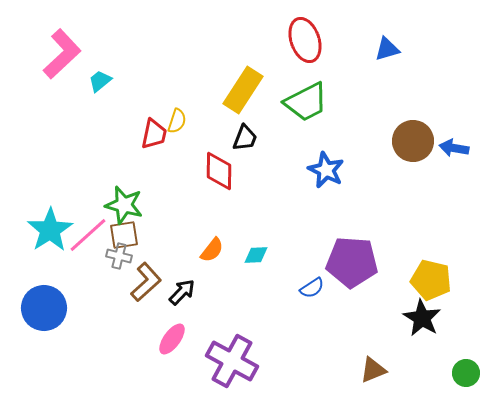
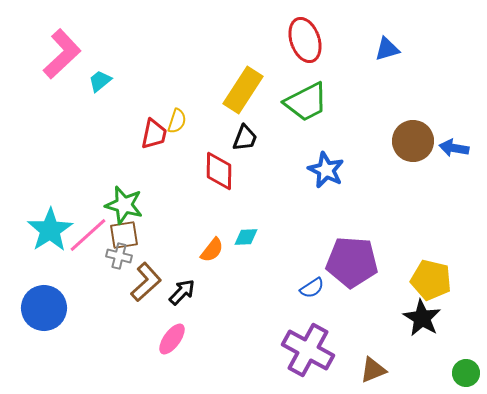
cyan diamond: moved 10 px left, 18 px up
purple cross: moved 76 px right, 11 px up
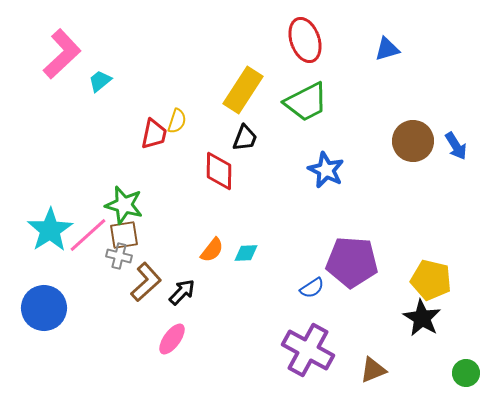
blue arrow: moved 2 px right, 2 px up; rotated 132 degrees counterclockwise
cyan diamond: moved 16 px down
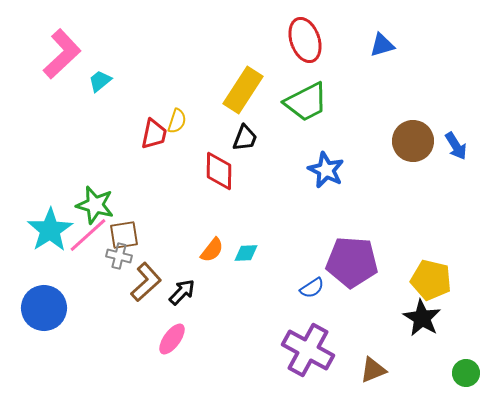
blue triangle: moved 5 px left, 4 px up
green star: moved 29 px left
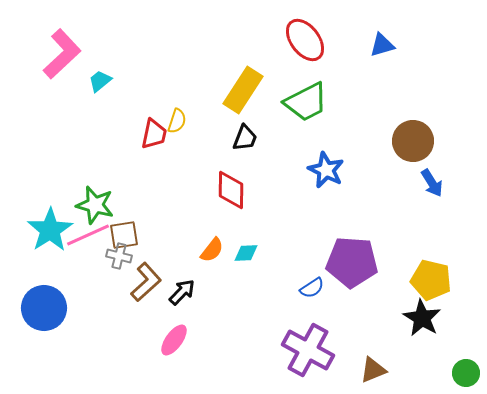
red ellipse: rotated 18 degrees counterclockwise
blue arrow: moved 24 px left, 37 px down
red diamond: moved 12 px right, 19 px down
pink line: rotated 18 degrees clockwise
pink ellipse: moved 2 px right, 1 px down
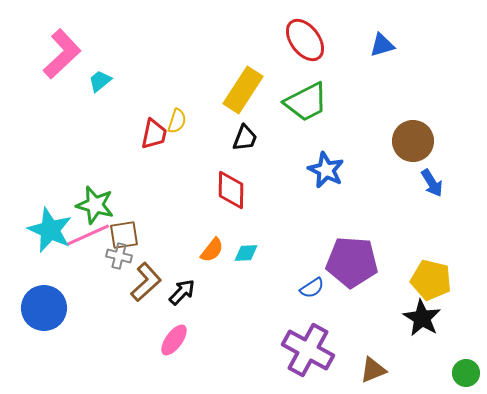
cyan star: rotated 15 degrees counterclockwise
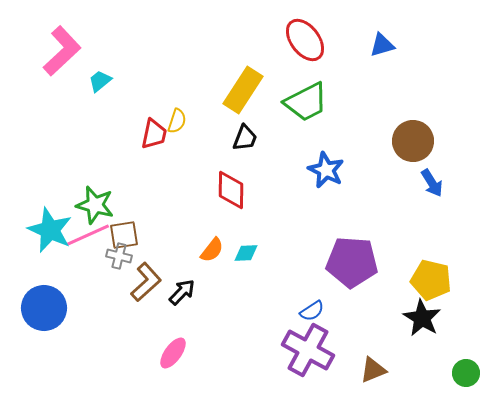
pink L-shape: moved 3 px up
blue semicircle: moved 23 px down
pink ellipse: moved 1 px left, 13 px down
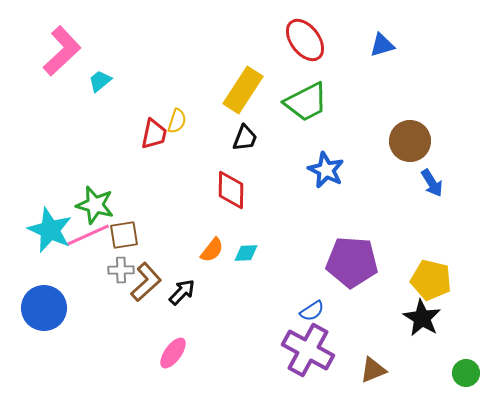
brown circle: moved 3 px left
gray cross: moved 2 px right, 14 px down; rotated 15 degrees counterclockwise
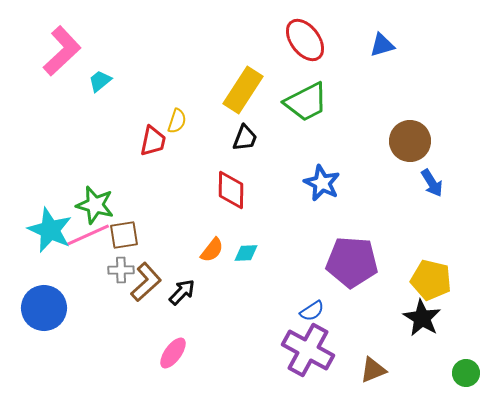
red trapezoid: moved 1 px left, 7 px down
blue star: moved 4 px left, 13 px down
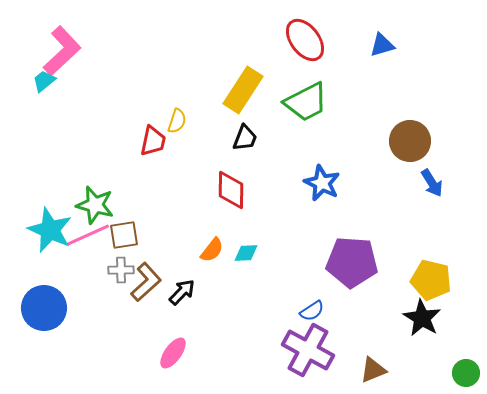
cyan trapezoid: moved 56 px left
